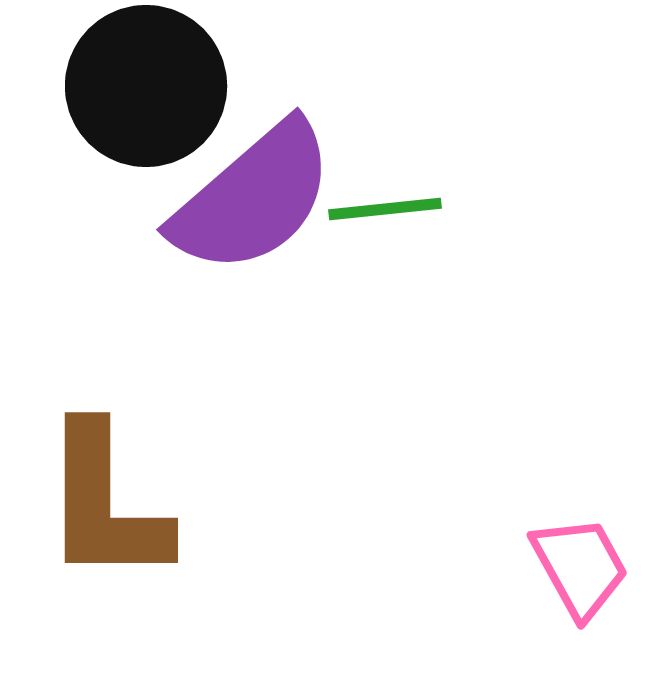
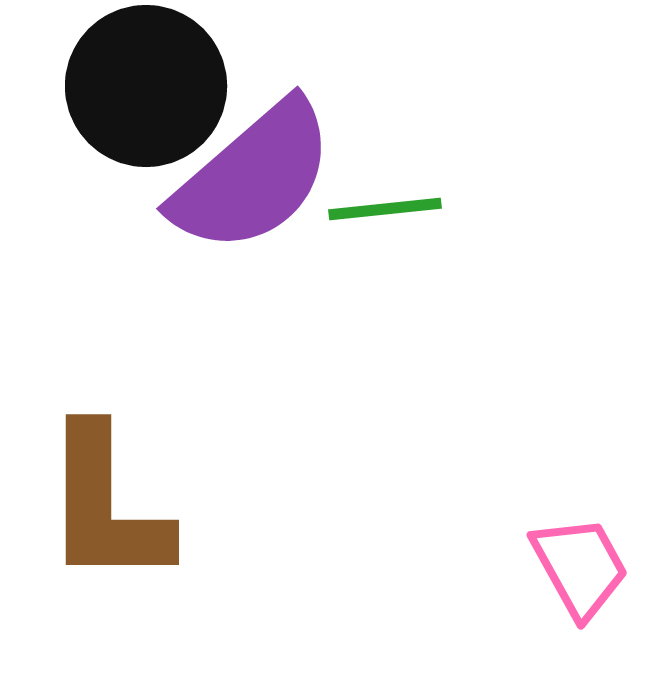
purple semicircle: moved 21 px up
brown L-shape: moved 1 px right, 2 px down
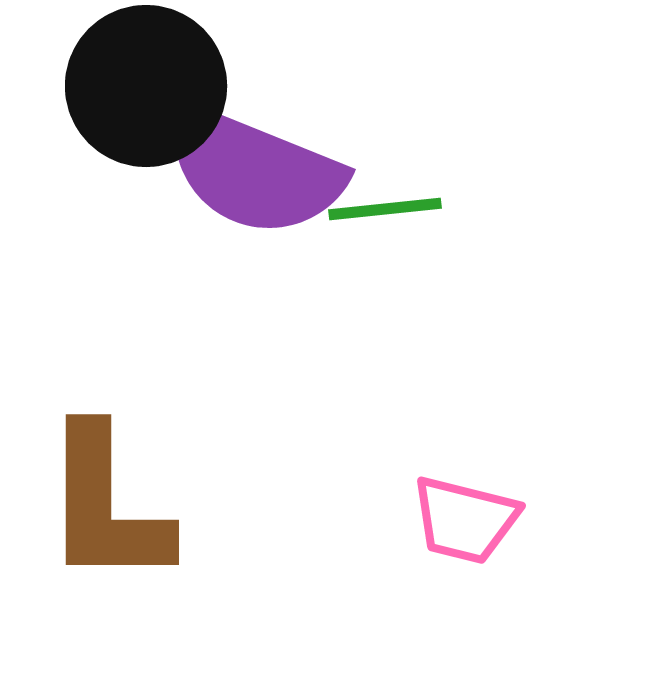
purple semicircle: moved 1 px right, 6 px up; rotated 63 degrees clockwise
pink trapezoid: moved 115 px left, 47 px up; rotated 133 degrees clockwise
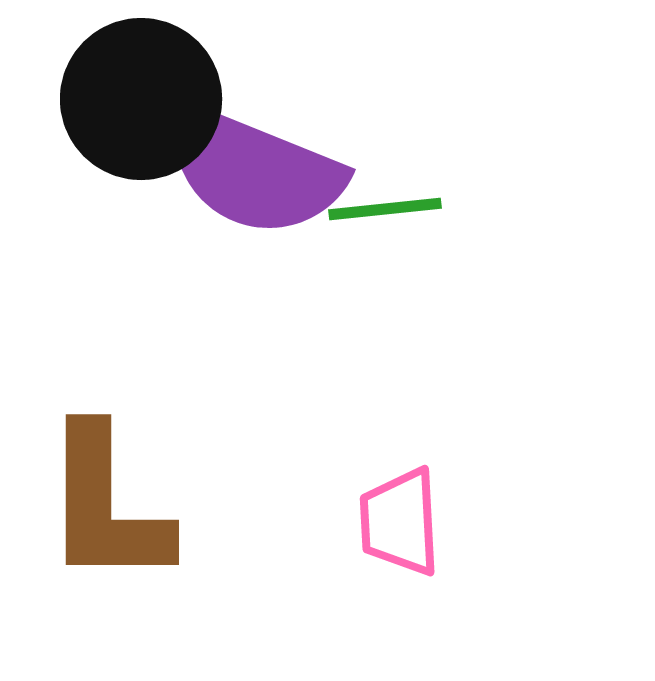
black circle: moved 5 px left, 13 px down
pink trapezoid: moved 65 px left, 2 px down; rotated 73 degrees clockwise
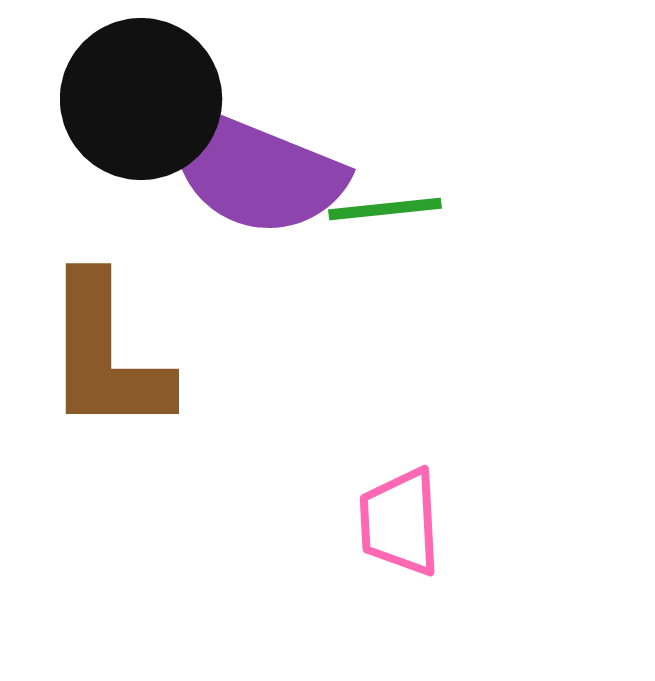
brown L-shape: moved 151 px up
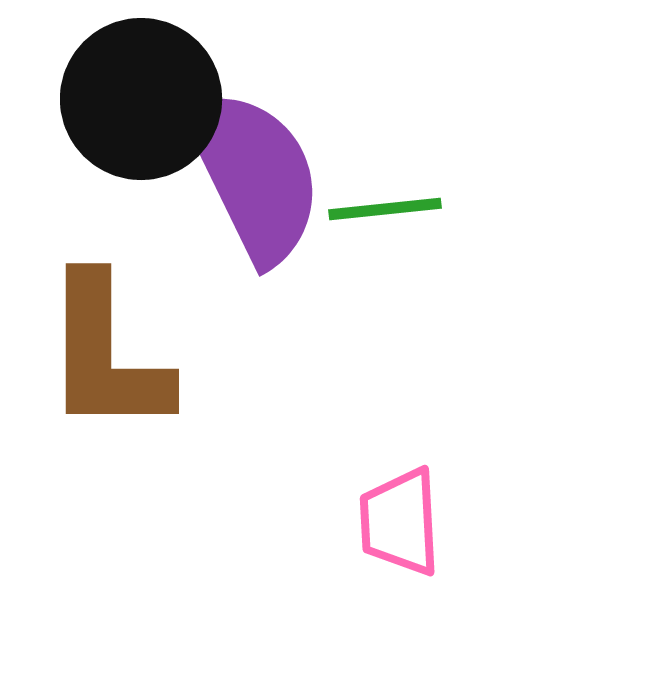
purple semicircle: moved 4 px down; rotated 138 degrees counterclockwise
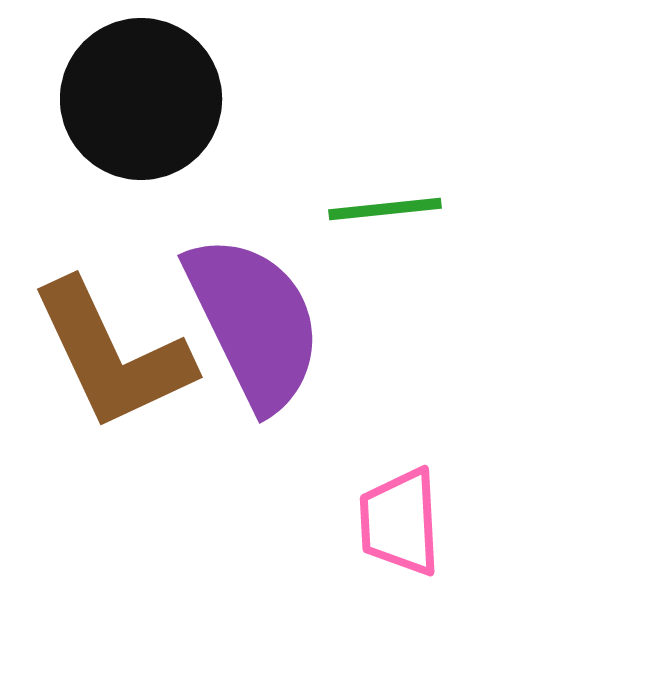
purple semicircle: moved 147 px down
brown L-shape: moved 6 px right; rotated 25 degrees counterclockwise
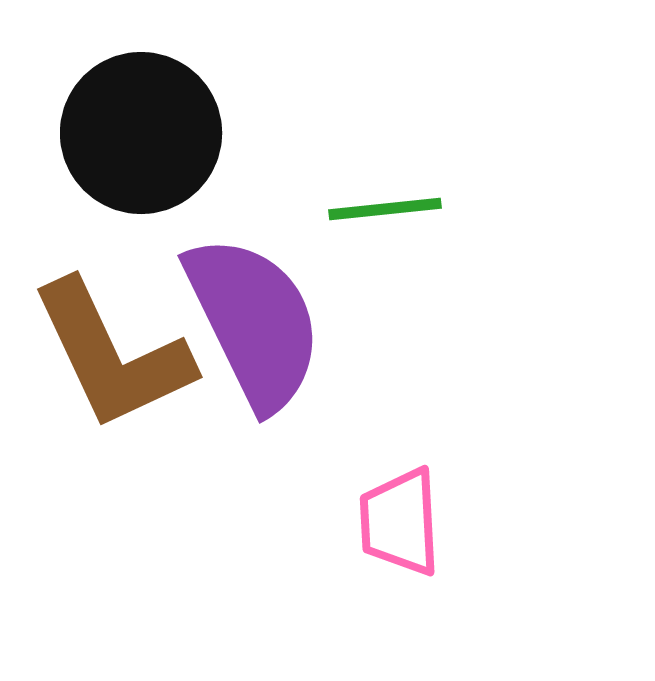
black circle: moved 34 px down
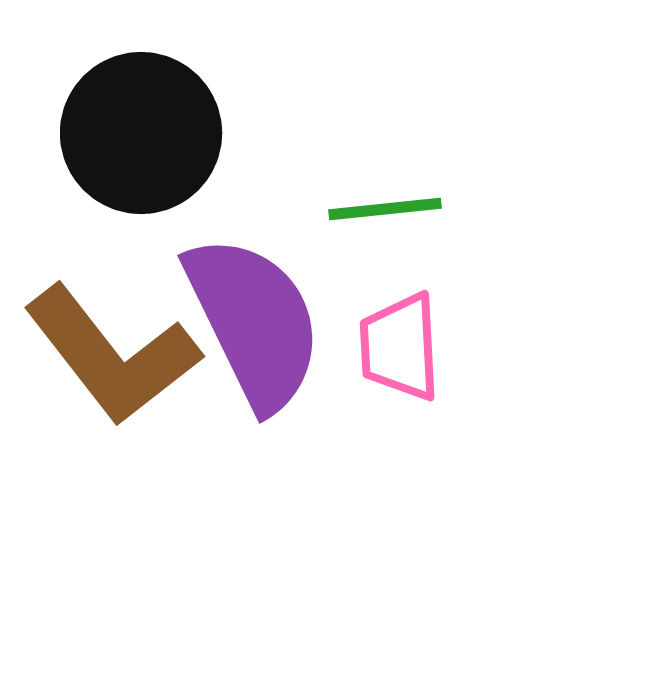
brown L-shape: rotated 13 degrees counterclockwise
pink trapezoid: moved 175 px up
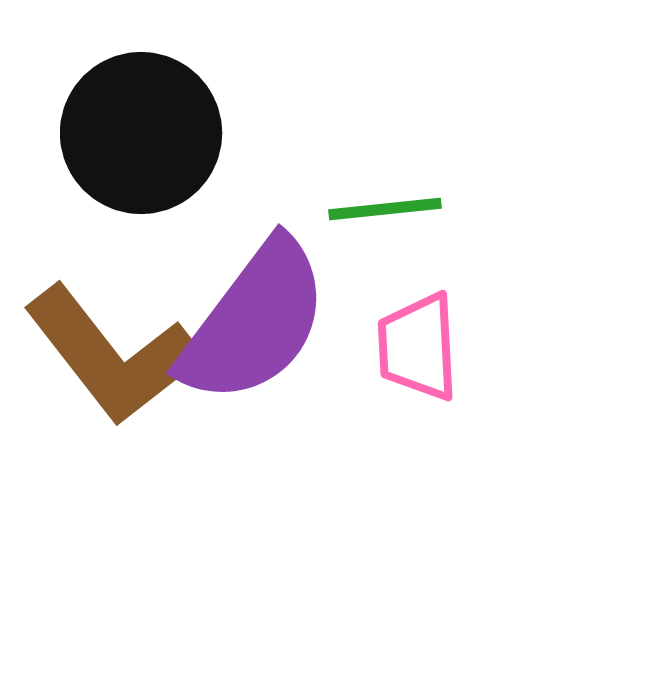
purple semicircle: rotated 63 degrees clockwise
pink trapezoid: moved 18 px right
